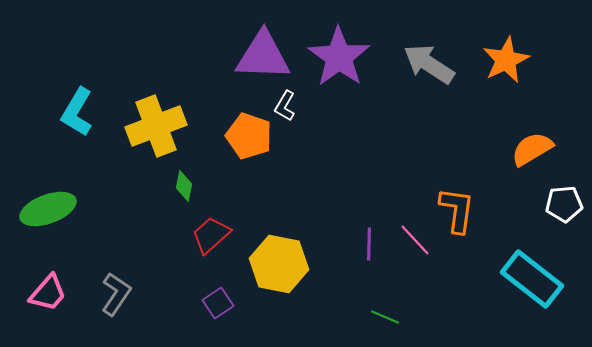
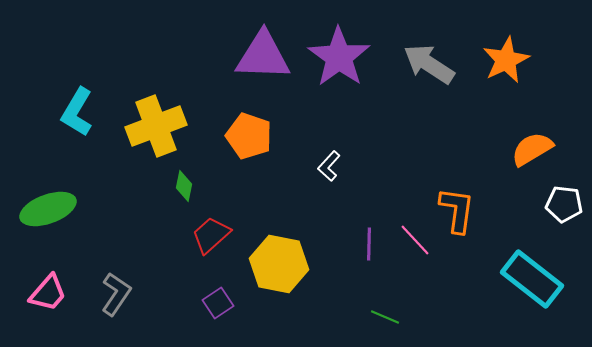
white L-shape: moved 44 px right, 60 px down; rotated 12 degrees clockwise
white pentagon: rotated 12 degrees clockwise
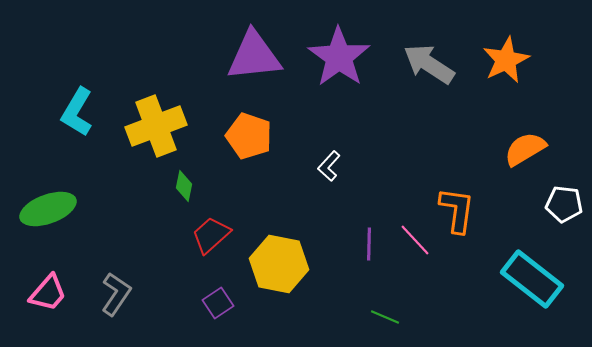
purple triangle: moved 9 px left; rotated 8 degrees counterclockwise
orange semicircle: moved 7 px left
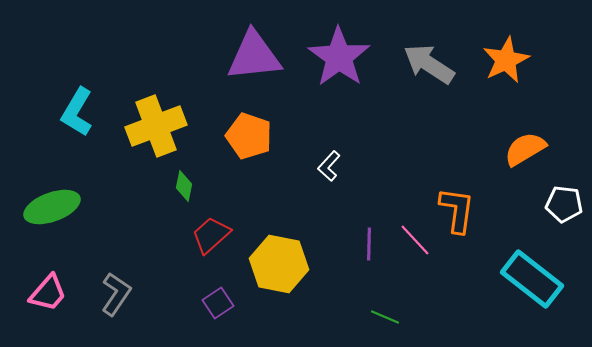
green ellipse: moved 4 px right, 2 px up
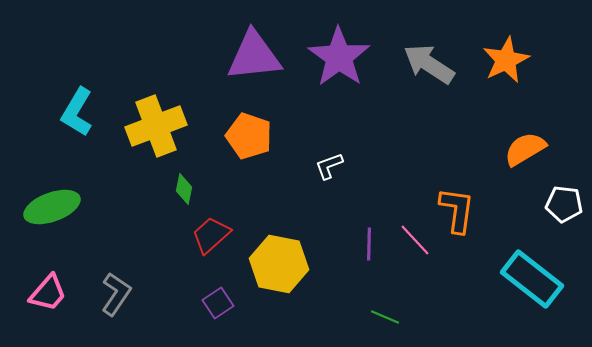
white L-shape: rotated 28 degrees clockwise
green diamond: moved 3 px down
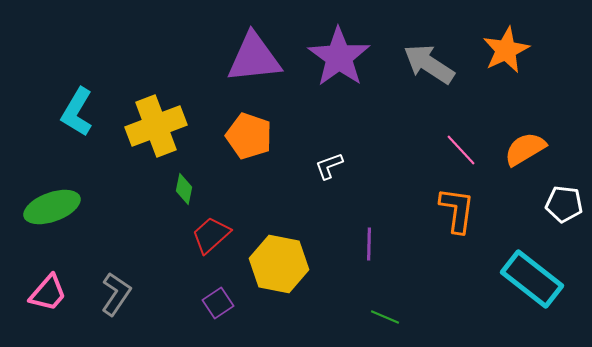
purple triangle: moved 2 px down
orange star: moved 10 px up
pink line: moved 46 px right, 90 px up
